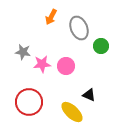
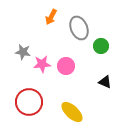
black triangle: moved 16 px right, 13 px up
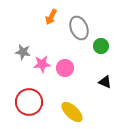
pink circle: moved 1 px left, 2 px down
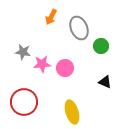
red circle: moved 5 px left
yellow ellipse: rotated 30 degrees clockwise
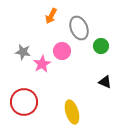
orange arrow: moved 1 px up
pink star: rotated 24 degrees counterclockwise
pink circle: moved 3 px left, 17 px up
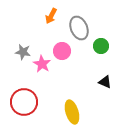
pink star: rotated 12 degrees counterclockwise
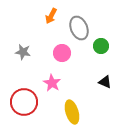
pink circle: moved 2 px down
pink star: moved 10 px right, 19 px down
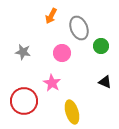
red circle: moved 1 px up
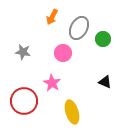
orange arrow: moved 1 px right, 1 px down
gray ellipse: rotated 50 degrees clockwise
green circle: moved 2 px right, 7 px up
pink circle: moved 1 px right
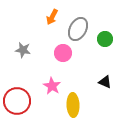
gray ellipse: moved 1 px left, 1 px down
green circle: moved 2 px right
gray star: moved 2 px up
pink star: moved 3 px down
red circle: moved 7 px left
yellow ellipse: moved 1 px right, 7 px up; rotated 15 degrees clockwise
